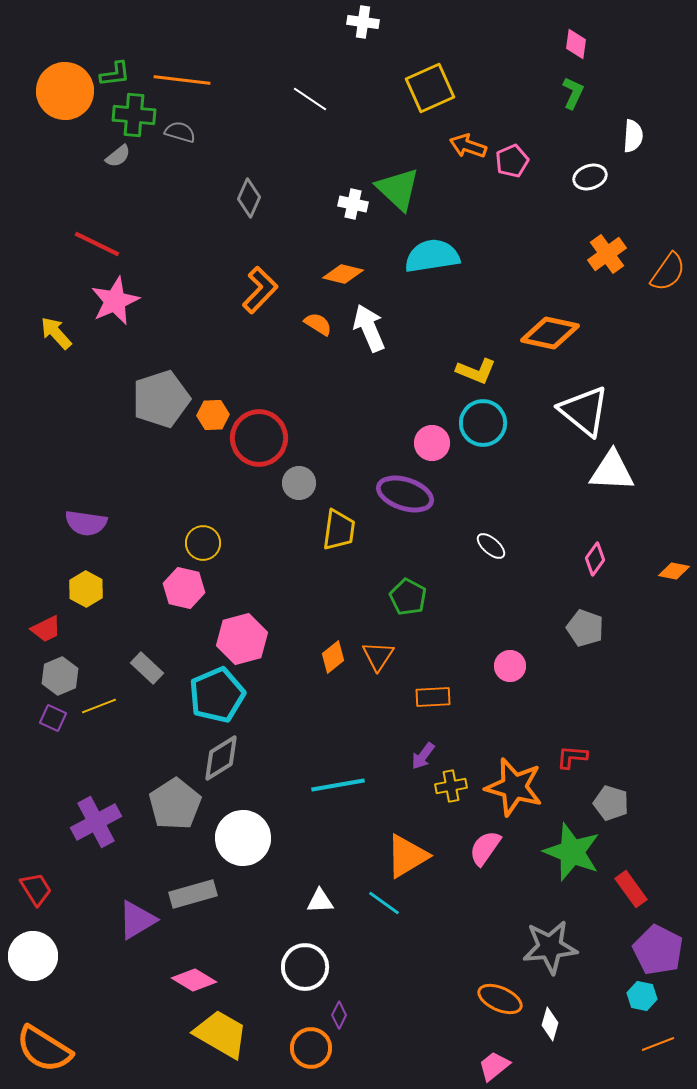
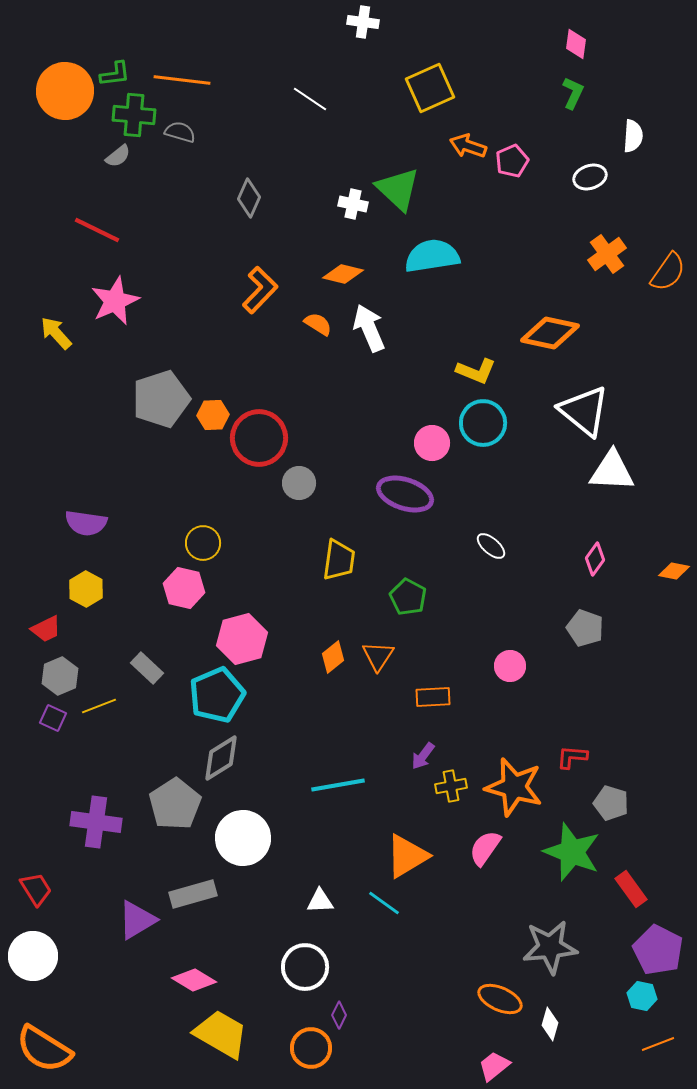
red line at (97, 244): moved 14 px up
yellow trapezoid at (339, 530): moved 30 px down
purple cross at (96, 822): rotated 36 degrees clockwise
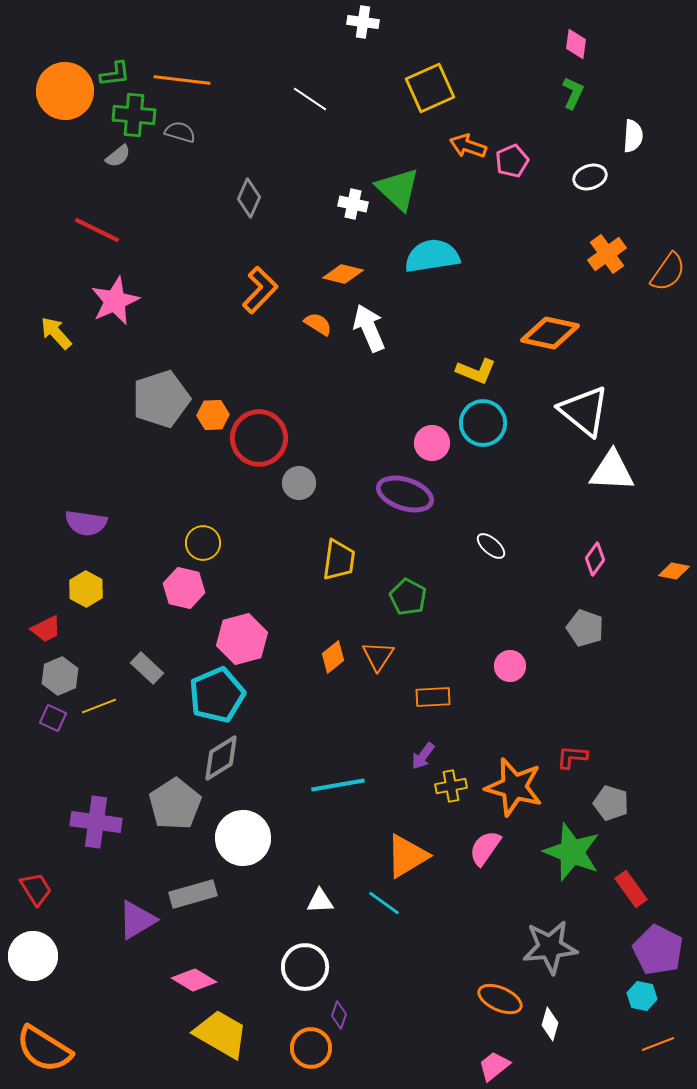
purple diamond at (339, 1015): rotated 8 degrees counterclockwise
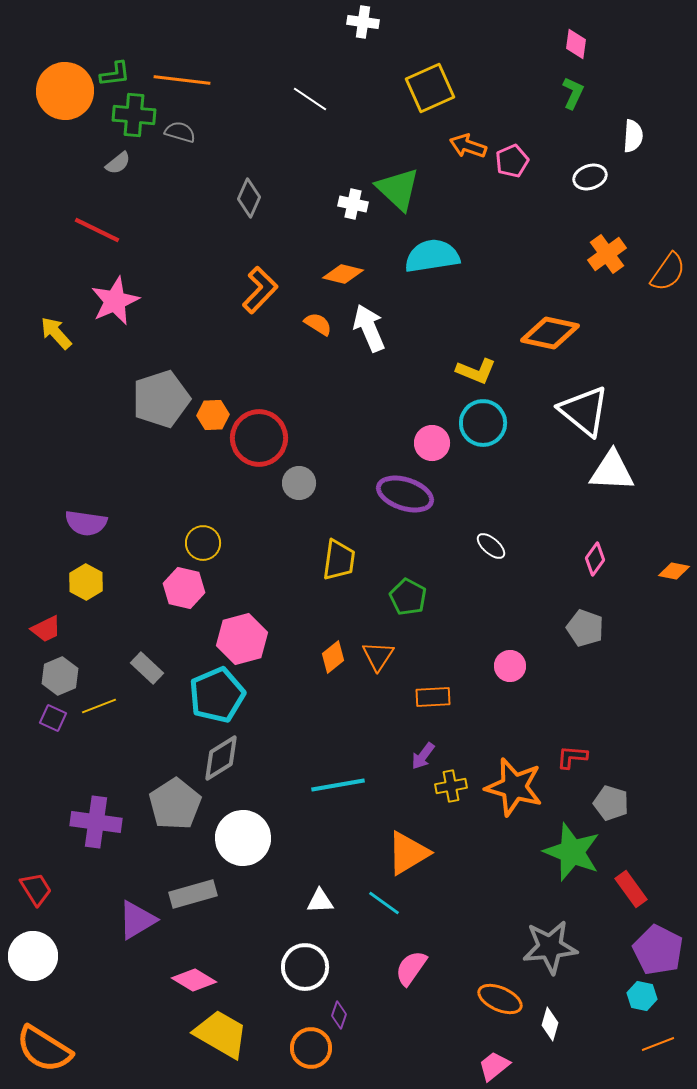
gray semicircle at (118, 156): moved 7 px down
yellow hexagon at (86, 589): moved 7 px up
pink semicircle at (485, 848): moved 74 px left, 120 px down
orange triangle at (407, 856): moved 1 px right, 3 px up
